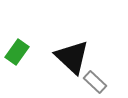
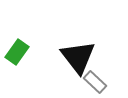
black triangle: moved 6 px right; rotated 9 degrees clockwise
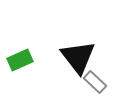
green rectangle: moved 3 px right, 8 px down; rotated 30 degrees clockwise
